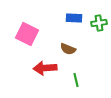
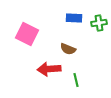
red arrow: moved 4 px right, 1 px down
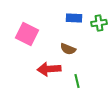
green line: moved 1 px right, 1 px down
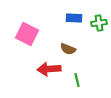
green line: moved 1 px up
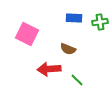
green cross: moved 1 px right, 1 px up
green line: rotated 32 degrees counterclockwise
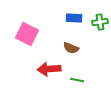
brown semicircle: moved 3 px right, 1 px up
green line: rotated 32 degrees counterclockwise
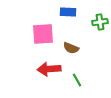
blue rectangle: moved 6 px left, 6 px up
pink square: moved 16 px right; rotated 30 degrees counterclockwise
green line: rotated 48 degrees clockwise
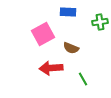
pink square: rotated 25 degrees counterclockwise
red arrow: moved 2 px right, 1 px up
green line: moved 6 px right, 1 px up
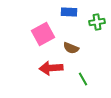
blue rectangle: moved 1 px right
green cross: moved 3 px left
